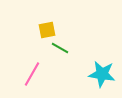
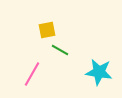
green line: moved 2 px down
cyan star: moved 3 px left, 2 px up
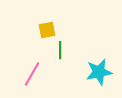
green line: rotated 60 degrees clockwise
cyan star: rotated 20 degrees counterclockwise
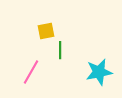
yellow square: moved 1 px left, 1 px down
pink line: moved 1 px left, 2 px up
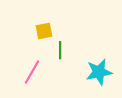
yellow square: moved 2 px left
pink line: moved 1 px right
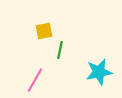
green line: rotated 12 degrees clockwise
pink line: moved 3 px right, 8 px down
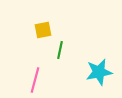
yellow square: moved 1 px left, 1 px up
pink line: rotated 15 degrees counterclockwise
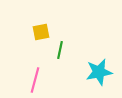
yellow square: moved 2 px left, 2 px down
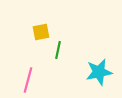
green line: moved 2 px left
pink line: moved 7 px left
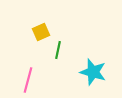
yellow square: rotated 12 degrees counterclockwise
cyan star: moved 6 px left; rotated 28 degrees clockwise
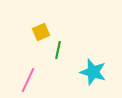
pink line: rotated 10 degrees clockwise
